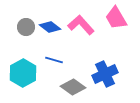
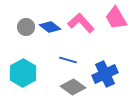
pink L-shape: moved 2 px up
blue line: moved 14 px right
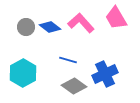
gray diamond: moved 1 px right, 1 px up
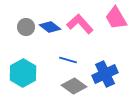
pink L-shape: moved 1 px left, 1 px down
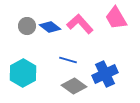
gray circle: moved 1 px right, 1 px up
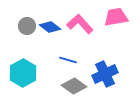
pink trapezoid: moved 1 px up; rotated 110 degrees clockwise
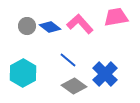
blue line: rotated 24 degrees clockwise
blue cross: rotated 20 degrees counterclockwise
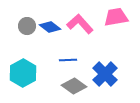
blue line: rotated 42 degrees counterclockwise
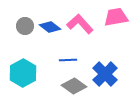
gray circle: moved 2 px left
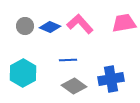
pink trapezoid: moved 8 px right, 6 px down
blue diamond: rotated 15 degrees counterclockwise
blue cross: moved 6 px right, 5 px down; rotated 35 degrees clockwise
